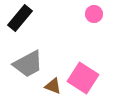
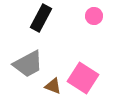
pink circle: moved 2 px down
black rectangle: moved 21 px right; rotated 12 degrees counterclockwise
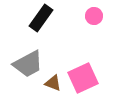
black rectangle: rotated 8 degrees clockwise
pink square: rotated 32 degrees clockwise
brown triangle: moved 3 px up
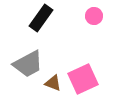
pink square: moved 1 px down
